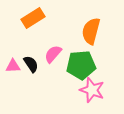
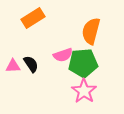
pink semicircle: moved 10 px right, 1 px down; rotated 150 degrees counterclockwise
green pentagon: moved 2 px right, 2 px up
pink star: moved 8 px left, 1 px down; rotated 15 degrees clockwise
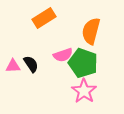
orange rectangle: moved 11 px right
green pentagon: rotated 24 degrees clockwise
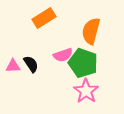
pink star: moved 2 px right
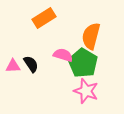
orange semicircle: moved 5 px down
pink semicircle: rotated 144 degrees counterclockwise
green pentagon: rotated 12 degrees clockwise
pink star: rotated 15 degrees counterclockwise
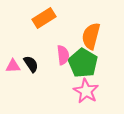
pink semicircle: rotated 66 degrees clockwise
pink star: rotated 10 degrees clockwise
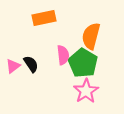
orange rectangle: rotated 20 degrees clockwise
pink triangle: rotated 35 degrees counterclockwise
pink star: rotated 10 degrees clockwise
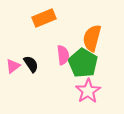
orange rectangle: rotated 10 degrees counterclockwise
orange semicircle: moved 1 px right, 2 px down
pink star: moved 2 px right
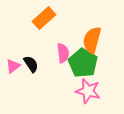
orange rectangle: rotated 20 degrees counterclockwise
orange semicircle: moved 2 px down
pink semicircle: moved 2 px up
pink star: rotated 25 degrees counterclockwise
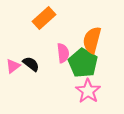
black semicircle: rotated 18 degrees counterclockwise
pink star: rotated 20 degrees clockwise
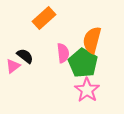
black semicircle: moved 6 px left, 8 px up
pink star: moved 1 px left, 1 px up
